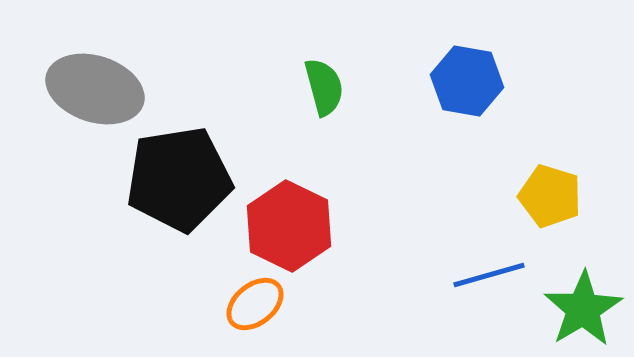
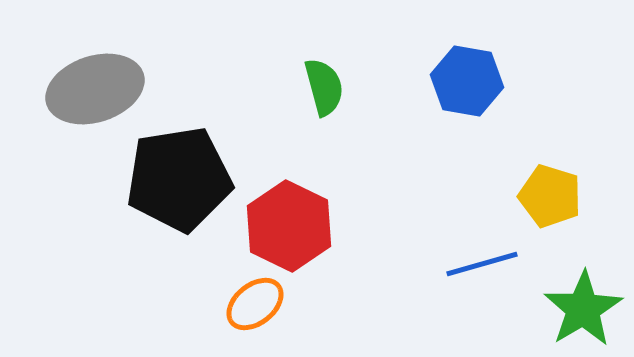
gray ellipse: rotated 36 degrees counterclockwise
blue line: moved 7 px left, 11 px up
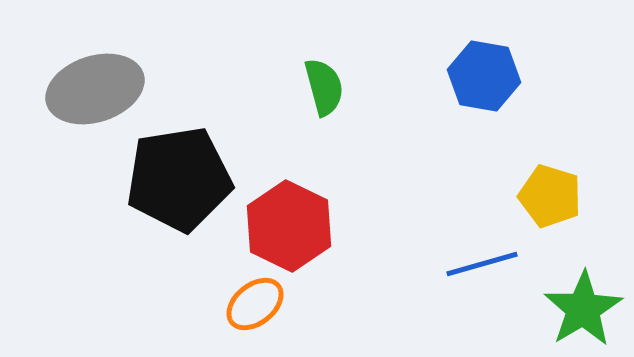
blue hexagon: moved 17 px right, 5 px up
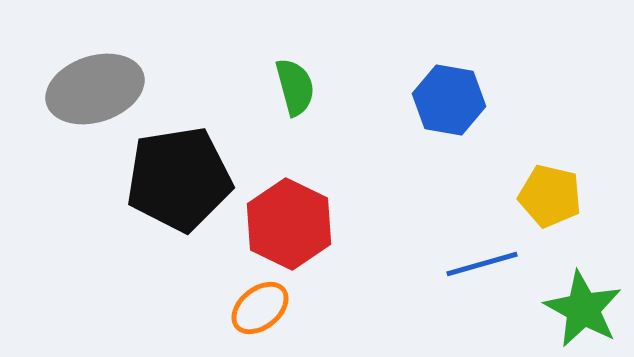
blue hexagon: moved 35 px left, 24 px down
green semicircle: moved 29 px left
yellow pentagon: rotated 4 degrees counterclockwise
red hexagon: moved 2 px up
orange ellipse: moved 5 px right, 4 px down
green star: rotated 12 degrees counterclockwise
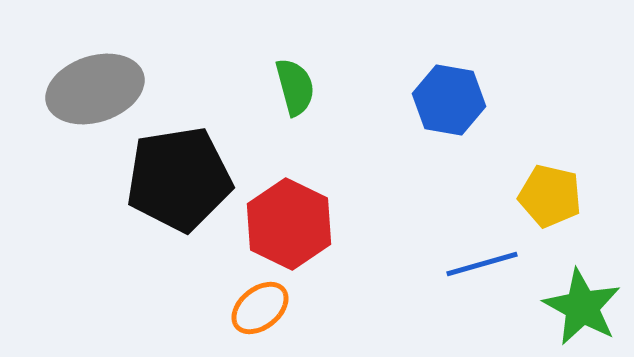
green star: moved 1 px left, 2 px up
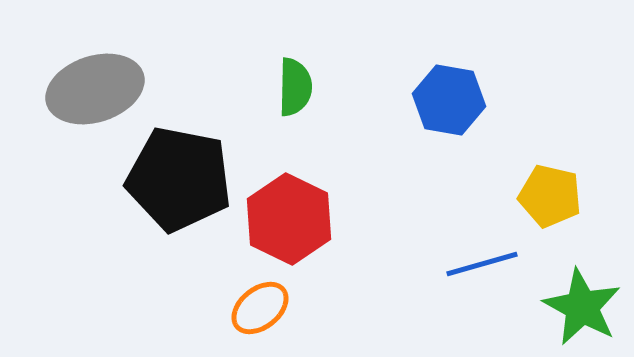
green semicircle: rotated 16 degrees clockwise
black pentagon: rotated 20 degrees clockwise
red hexagon: moved 5 px up
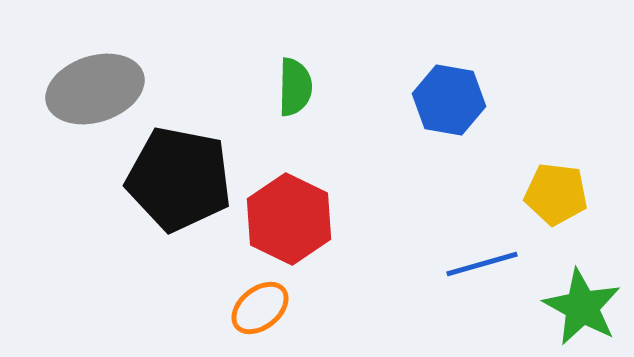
yellow pentagon: moved 6 px right, 2 px up; rotated 6 degrees counterclockwise
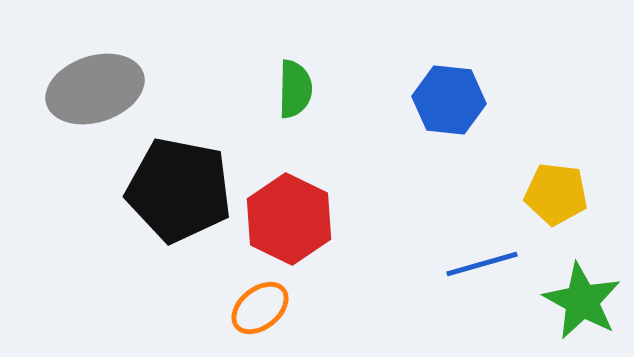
green semicircle: moved 2 px down
blue hexagon: rotated 4 degrees counterclockwise
black pentagon: moved 11 px down
green star: moved 6 px up
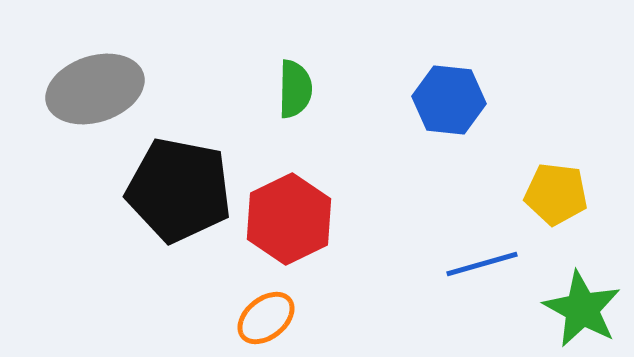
red hexagon: rotated 8 degrees clockwise
green star: moved 8 px down
orange ellipse: moved 6 px right, 10 px down
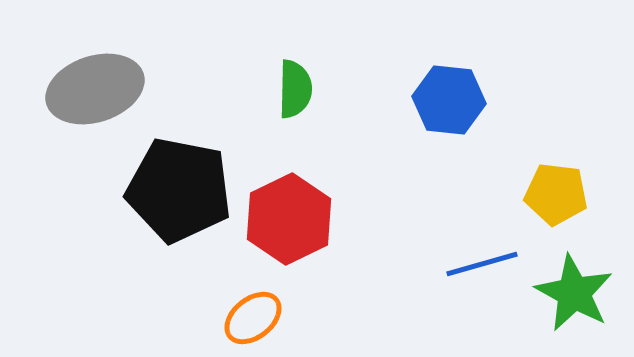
green star: moved 8 px left, 16 px up
orange ellipse: moved 13 px left
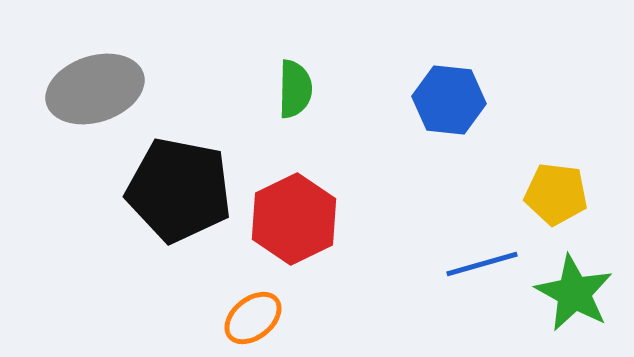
red hexagon: moved 5 px right
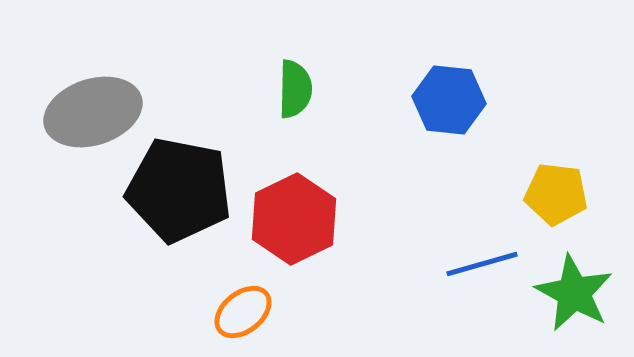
gray ellipse: moved 2 px left, 23 px down
orange ellipse: moved 10 px left, 6 px up
